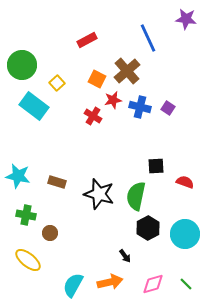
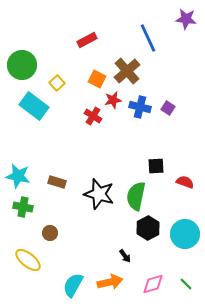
green cross: moved 3 px left, 8 px up
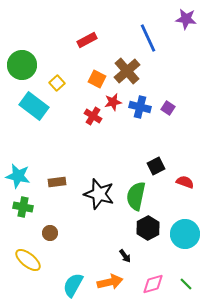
red star: moved 2 px down
black square: rotated 24 degrees counterclockwise
brown rectangle: rotated 24 degrees counterclockwise
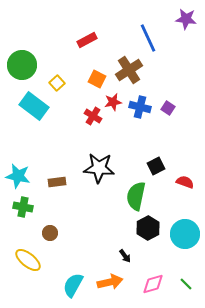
brown cross: moved 2 px right, 1 px up; rotated 8 degrees clockwise
black star: moved 26 px up; rotated 12 degrees counterclockwise
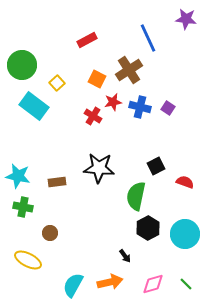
yellow ellipse: rotated 12 degrees counterclockwise
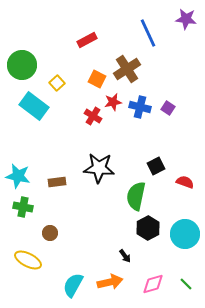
blue line: moved 5 px up
brown cross: moved 2 px left, 1 px up
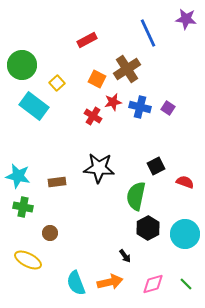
cyan semicircle: moved 3 px right, 2 px up; rotated 50 degrees counterclockwise
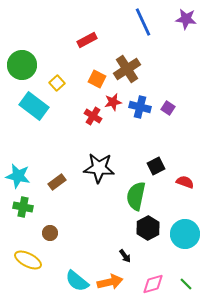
blue line: moved 5 px left, 11 px up
brown rectangle: rotated 30 degrees counterclockwise
cyan semicircle: moved 1 px right, 2 px up; rotated 30 degrees counterclockwise
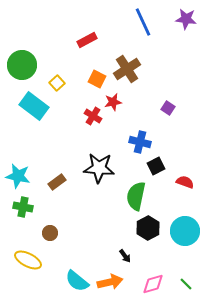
blue cross: moved 35 px down
cyan circle: moved 3 px up
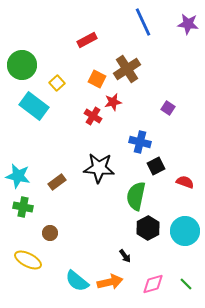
purple star: moved 2 px right, 5 px down
